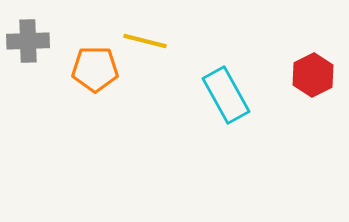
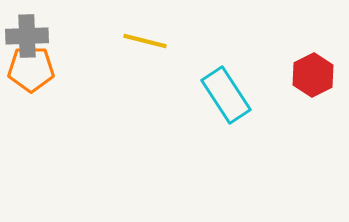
gray cross: moved 1 px left, 5 px up
orange pentagon: moved 64 px left
cyan rectangle: rotated 4 degrees counterclockwise
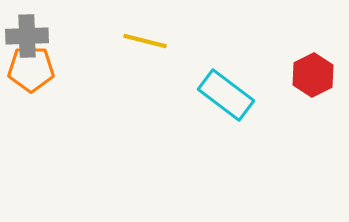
cyan rectangle: rotated 20 degrees counterclockwise
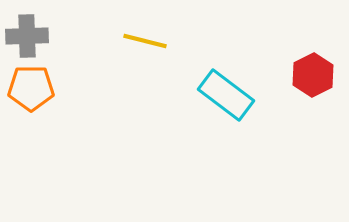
orange pentagon: moved 19 px down
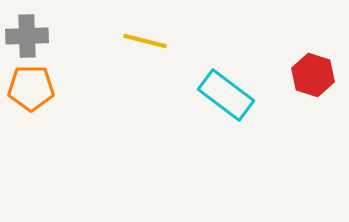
red hexagon: rotated 15 degrees counterclockwise
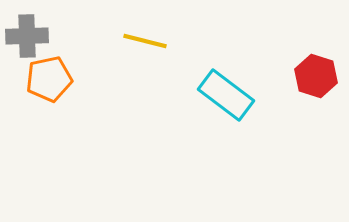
red hexagon: moved 3 px right, 1 px down
orange pentagon: moved 18 px right, 9 px up; rotated 12 degrees counterclockwise
